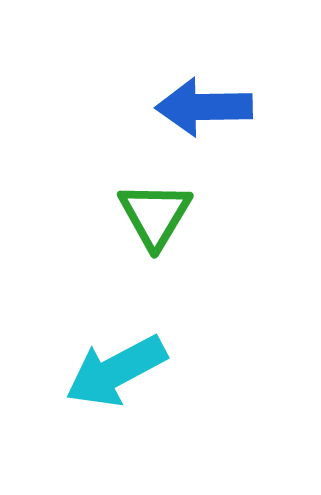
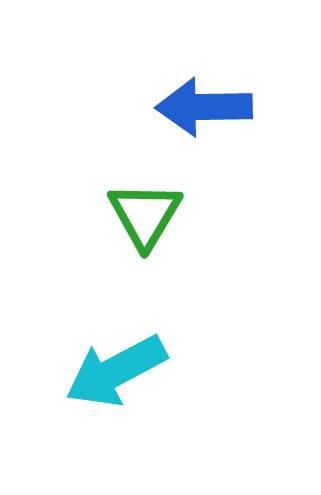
green triangle: moved 10 px left
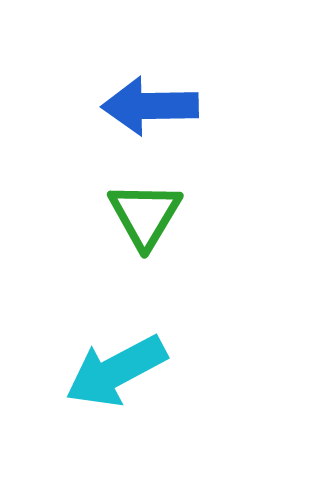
blue arrow: moved 54 px left, 1 px up
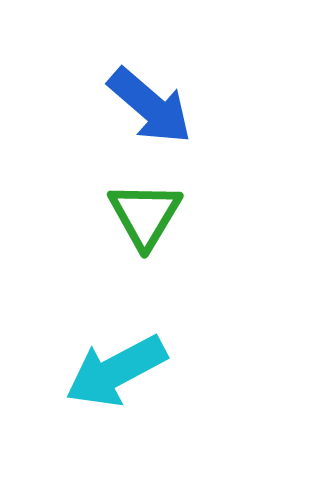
blue arrow: rotated 138 degrees counterclockwise
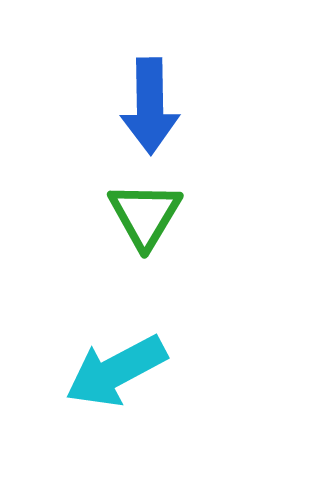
blue arrow: rotated 48 degrees clockwise
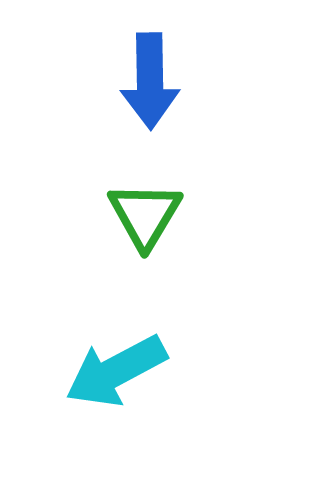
blue arrow: moved 25 px up
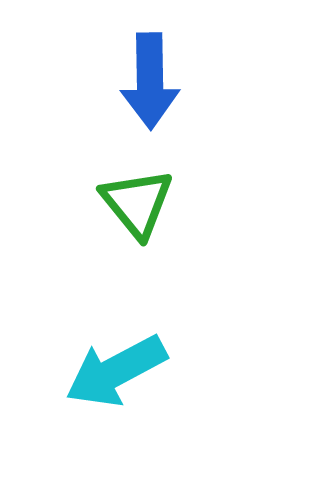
green triangle: moved 8 px left, 12 px up; rotated 10 degrees counterclockwise
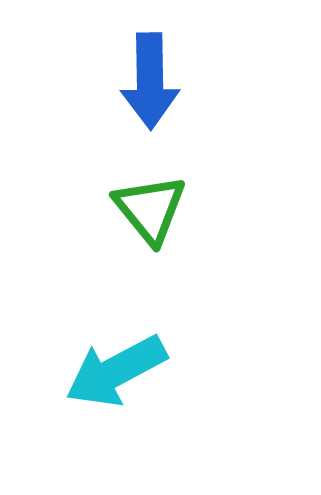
green triangle: moved 13 px right, 6 px down
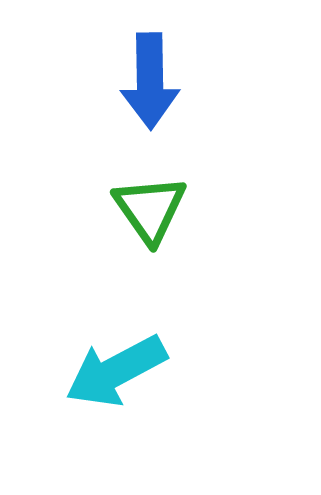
green triangle: rotated 4 degrees clockwise
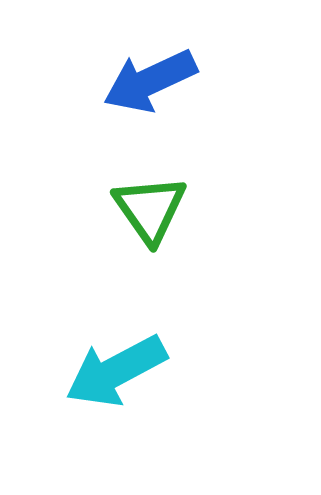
blue arrow: rotated 66 degrees clockwise
